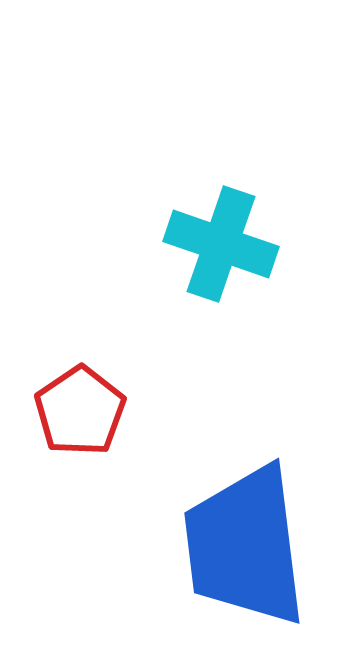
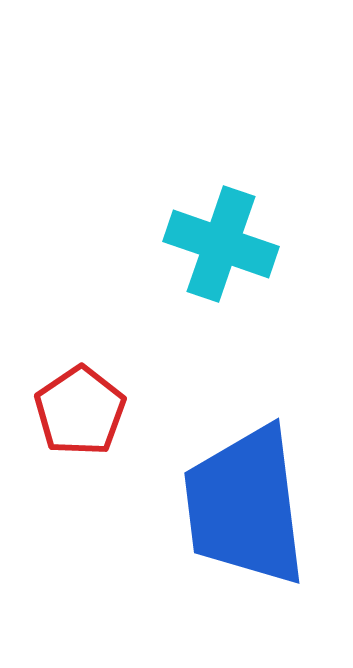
blue trapezoid: moved 40 px up
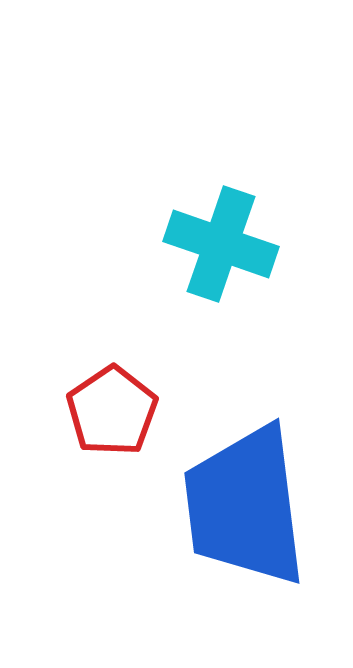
red pentagon: moved 32 px right
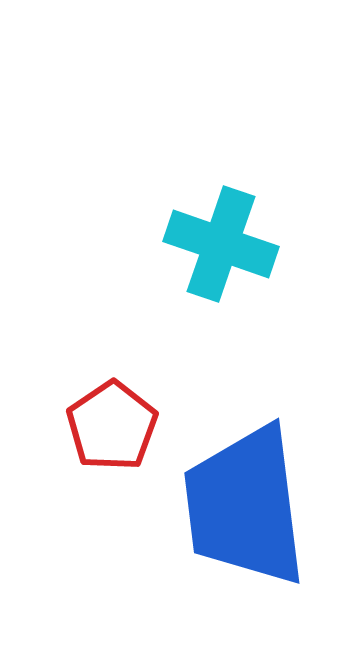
red pentagon: moved 15 px down
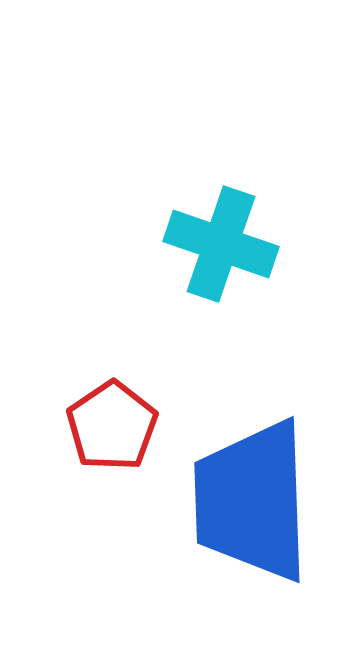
blue trapezoid: moved 7 px right, 5 px up; rotated 5 degrees clockwise
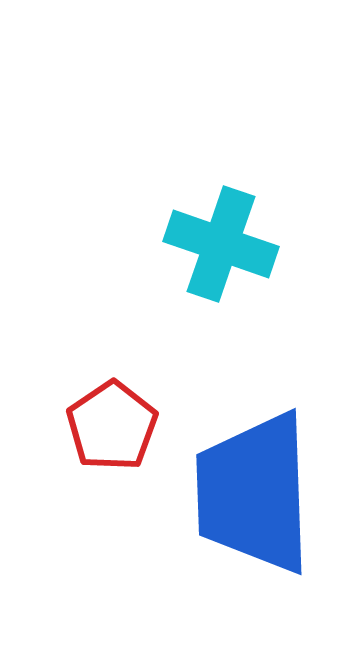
blue trapezoid: moved 2 px right, 8 px up
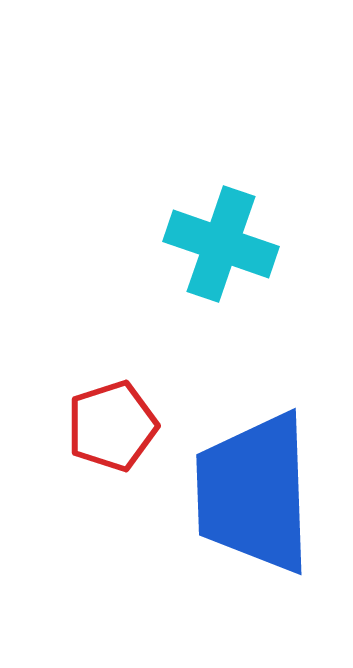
red pentagon: rotated 16 degrees clockwise
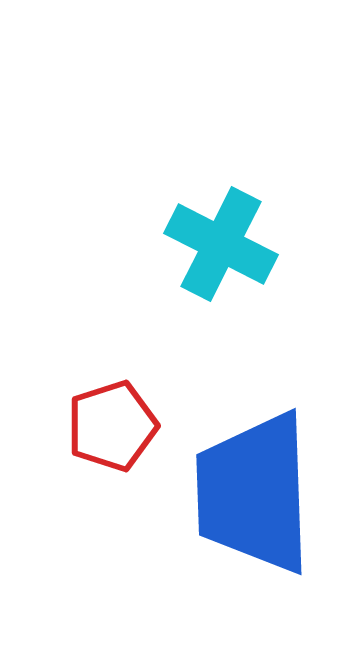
cyan cross: rotated 8 degrees clockwise
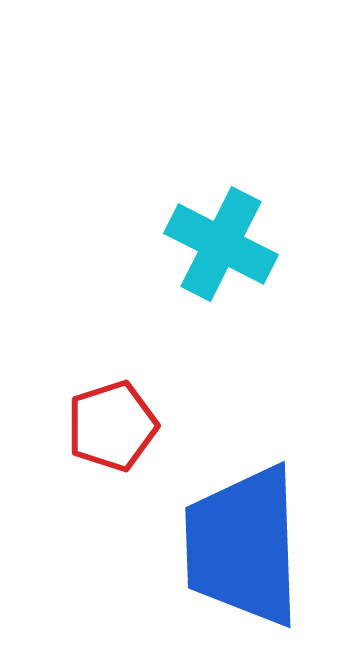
blue trapezoid: moved 11 px left, 53 px down
